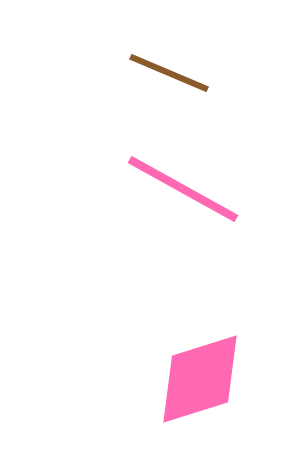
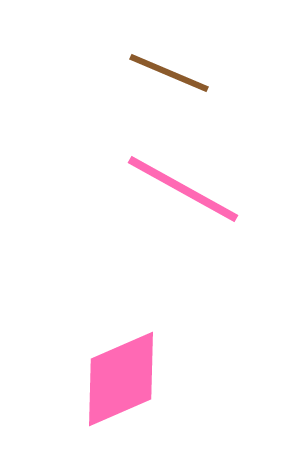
pink diamond: moved 79 px left; rotated 6 degrees counterclockwise
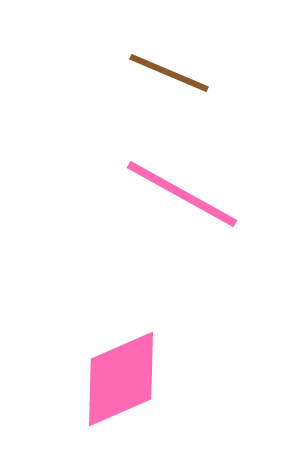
pink line: moved 1 px left, 5 px down
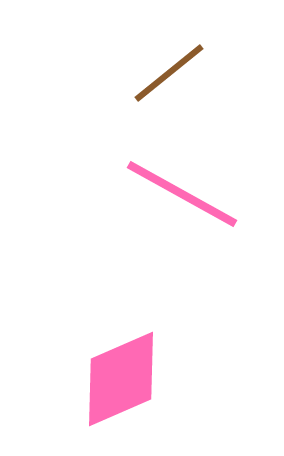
brown line: rotated 62 degrees counterclockwise
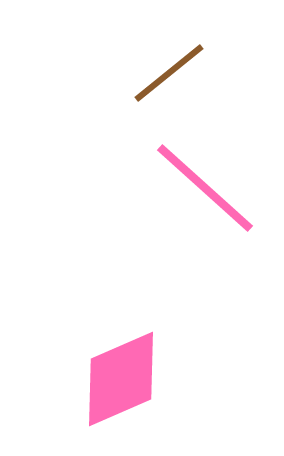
pink line: moved 23 px right, 6 px up; rotated 13 degrees clockwise
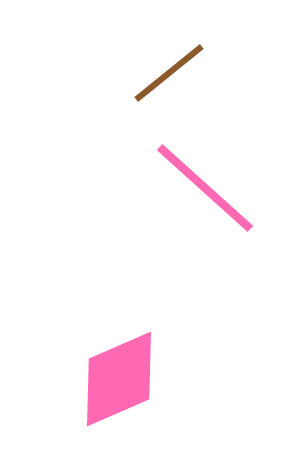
pink diamond: moved 2 px left
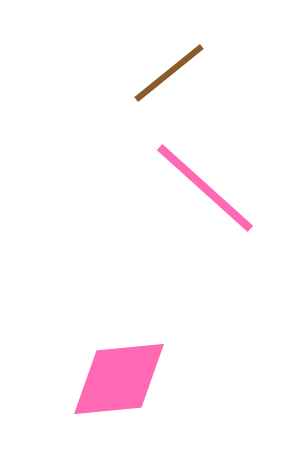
pink diamond: rotated 18 degrees clockwise
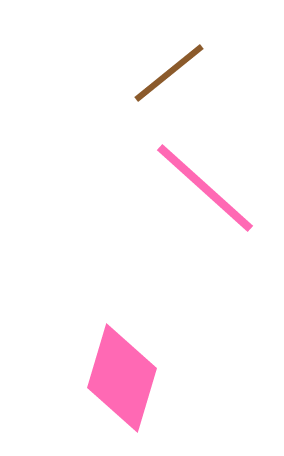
pink diamond: moved 3 px right, 1 px up; rotated 68 degrees counterclockwise
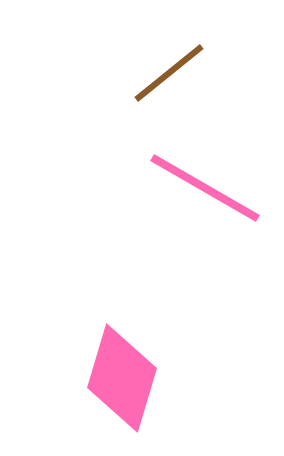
pink line: rotated 12 degrees counterclockwise
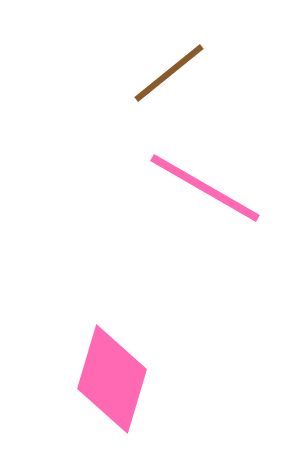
pink diamond: moved 10 px left, 1 px down
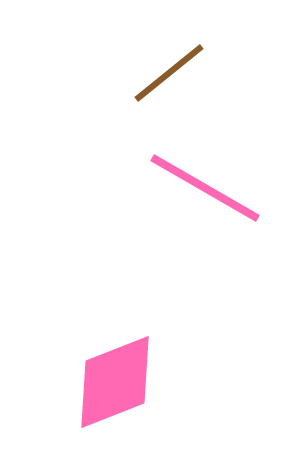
pink diamond: moved 3 px right, 3 px down; rotated 52 degrees clockwise
